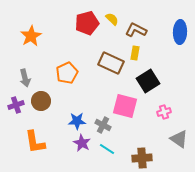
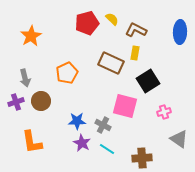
purple cross: moved 3 px up
orange L-shape: moved 3 px left
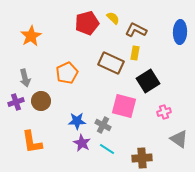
yellow semicircle: moved 1 px right, 1 px up
pink square: moved 1 px left
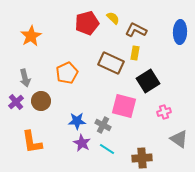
purple cross: rotated 21 degrees counterclockwise
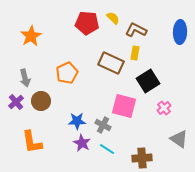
red pentagon: rotated 20 degrees clockwise
pink cross: moved 4 px up; rotated 24 degrees counterclockwise
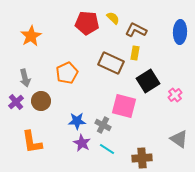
pink cross: moved 11 px right, 13 px up
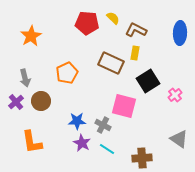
blue ellipse: moved 1 px down
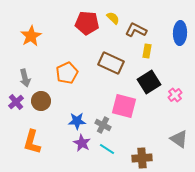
yellow rectangle: moved 12 px right, 2 px up
black square: moved 1 px right, 1 px down
orange L-shape: rotated 25 degrees clockwise
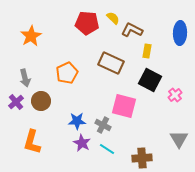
brown L-shape: moved 4 px left
black square: moved 1 px right, 2 px up; rotated 30 degrees counterclockwise
gray triangle: rotated 24 degrees clockwise
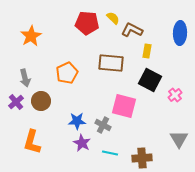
brown rectangle: rotated 20 degrees counterclockwise
cyan line: moved 3 px right, 4 px down; rotated 21 degrees counterclockwise
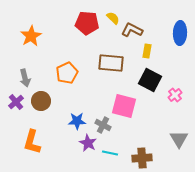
purple star: moved 6 px right
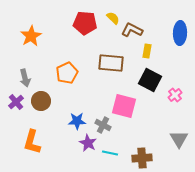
red pentagon: moved 2 px left
